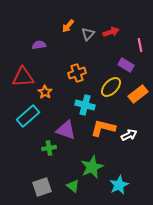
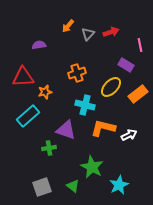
orange star: rotated 24 degrees clockwise
green star: rotated 20 degrees counterclockwise
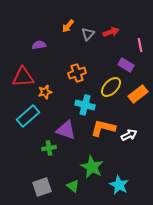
cyan star: rotated 18 degrees counterclockwise
